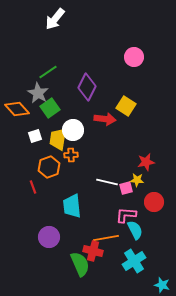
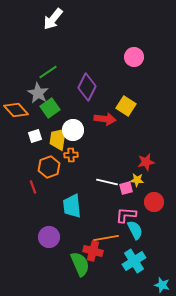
white arrow: moved 2 px left
orange diamond: moved 1 px left, 1 px down
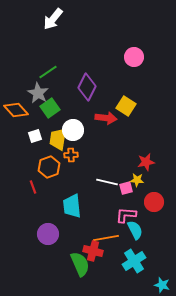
red arrow: moved 1 px right, 1 px up
purple circle: moved 1 px left, 3 px up
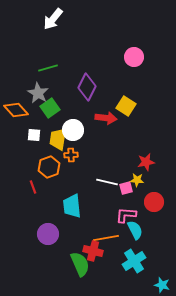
green line: moved 4 px up; rotated 18 degrees clockwise
white square: moved 1 px left, 1 px up; rotated 24 degrees clockwise
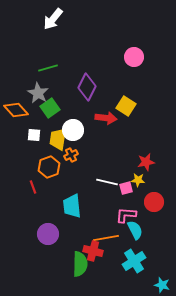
orange cross: rotated 24 degrees counterclockwise
yellow star: moved 1 px right
green semicircle: rotated 25 degrees clockwise
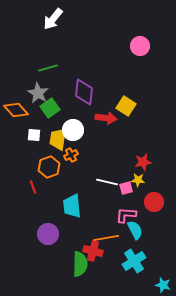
pink circle: moved 6 px right, 11 px up
purple diamond: moved 3 px left, 5 px down; rotated 20 degrees counterclockwise
red star: moved 3 px left
cyan star: moved 1 px right
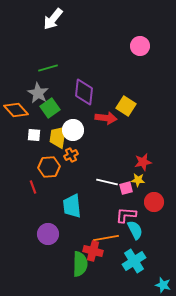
yellow trapezoid: moved 2 px up
orange hexagon: rotated 15 degrees clockwise
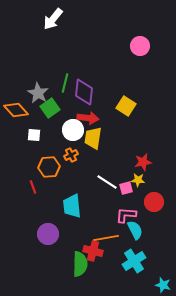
green line: moved 17 px right, 15 px down; rotated 60 degrees counterclockwise
red arrow: moved 18 px left
yellow trapezoid: moved 35 px right, 1 px down
white line: rotated 20 degrees clockwise
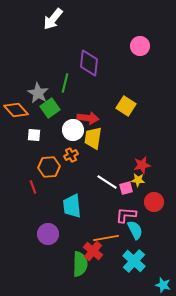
purple diamond: moved 5 px right, 29 px up
red star: moved 1 px left, 3 px down
red cross: rotated 24 degrees clockwise
cyan cross: rotated 15 degrees counterclockwise
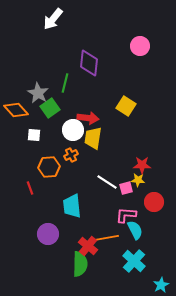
red star: rotated 12 degrees clockwise
red line: moved 3 px left, 1 px down
red cross: moved 5 px left, 5 px up
cyan star: moved 2 px left; rotated 28 degrees clockwise
